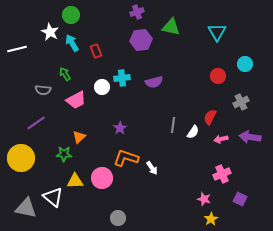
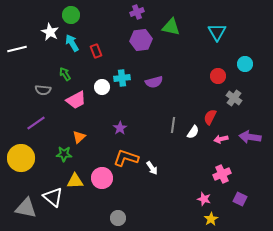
gray cross: moved 7 px left, 4 px up; rotated 28 degrees counterclockwise
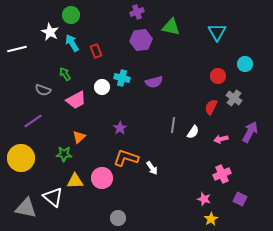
cyan cross: rotated 21 degrees clockwise
gray semicircle: rotated 14 degrees clockwise
red semicircle: moved 1 px right, 10 px up
purple line: moved 3 px left, 2 px up
purple arrow: moved 5 px up; rotated 110 degrees clockwise
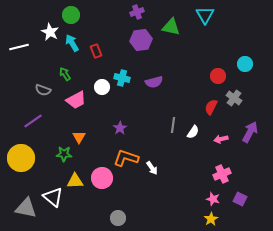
cyan triangle: moved 12 px left, 17 px up
white line: moved 2 px right, 2 px up
orange triangle: rotated 16 degrees counterclockwise
pink star: moved 9 px right
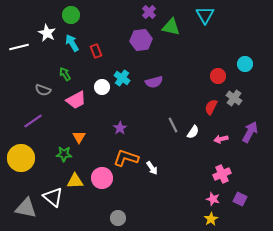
purple cross: moved 12 px right; rotated 24 degrees counterclockwise
white star: moved 3 px left, 1 px down
cyan cross: rotated 21 degrees clockwise
gray line: rotated 35 degrees counterclockwise
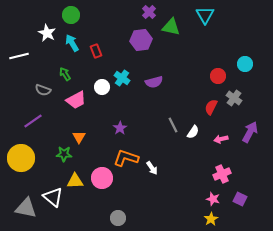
white line: moved 9 px down
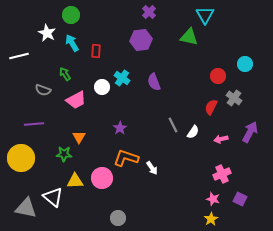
green triangle: moved 18 px right, 10 px down
red rectangle: rotated 24 degrees clockwise
purple semicircle: rotated 84 degrees clockwise
purple line: moved 1 px right, 3 px down; rotated 30 degrees clockwise
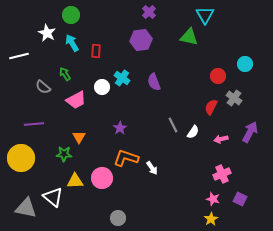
gray semicircle: moved 3 px up; rotated 21 degrees clockwise
